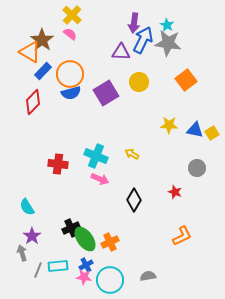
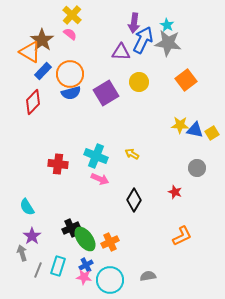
yellow star: moved 11 px right
cyan rectangle: rotated 66 degrees counterclockwise
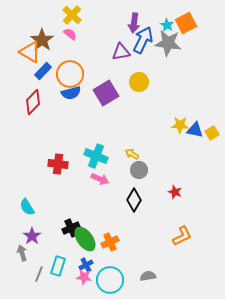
purple triangle: rotated 12 degrees counterclockwise
orange square: moved 57 px up; rotated 10 degrees clockwise
gray circle: moved 58 px left, 2 px down
gray line: moved 1 px right, 4 px down
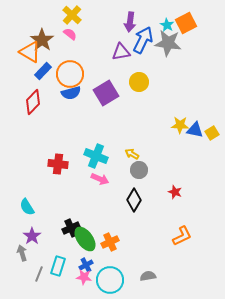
purple arrow: moved 4 px left, 1 px up
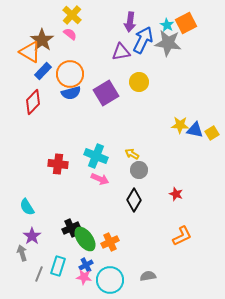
red star: moved 1 px right, 2 px down
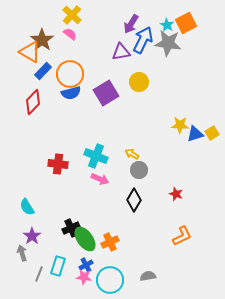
purple arrow: moved 1 px right, 2 px down; rotated 24 degrees clockwise
blue triangle: moved 4 px down; rotated 30 degrees counterclockwise
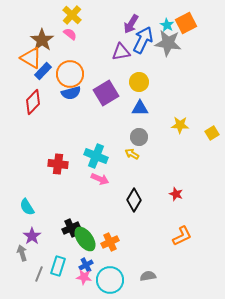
orange triangle: moved 1 px right, 6 px down
blue triangle: moved 55 px left, 26 px up; rotated 18 degrees clockwise
gray circle: moved 33 px up
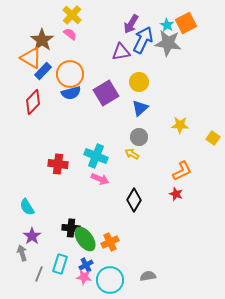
blue triangle: rotated 42 degrees counterclockwise
yellow square: moved 1 px right, 5 px down; rotated 24 degrees counterclockwise
black cross: rotated 30 degrees clockwise
orange L-shape: moved 65 px up
cyan rectangle: moved 2 px right, 2 px up
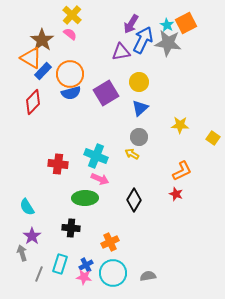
green ellipse: moved 41 px up; rotated 55 degrees counterclockwise
cyan circle: moved 3 px right, 7 px up
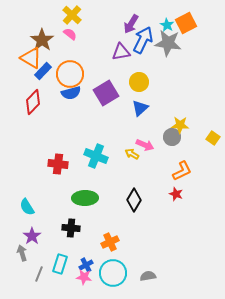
gray circle: moved 33 px right
pink arrow: moved 45 px right, 34 px up
